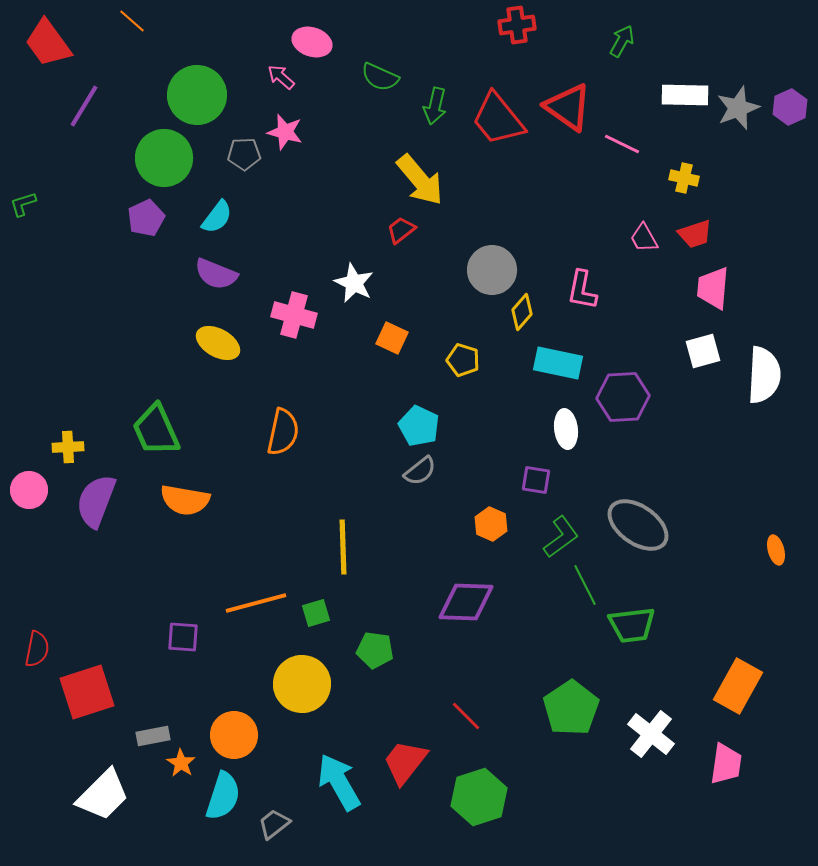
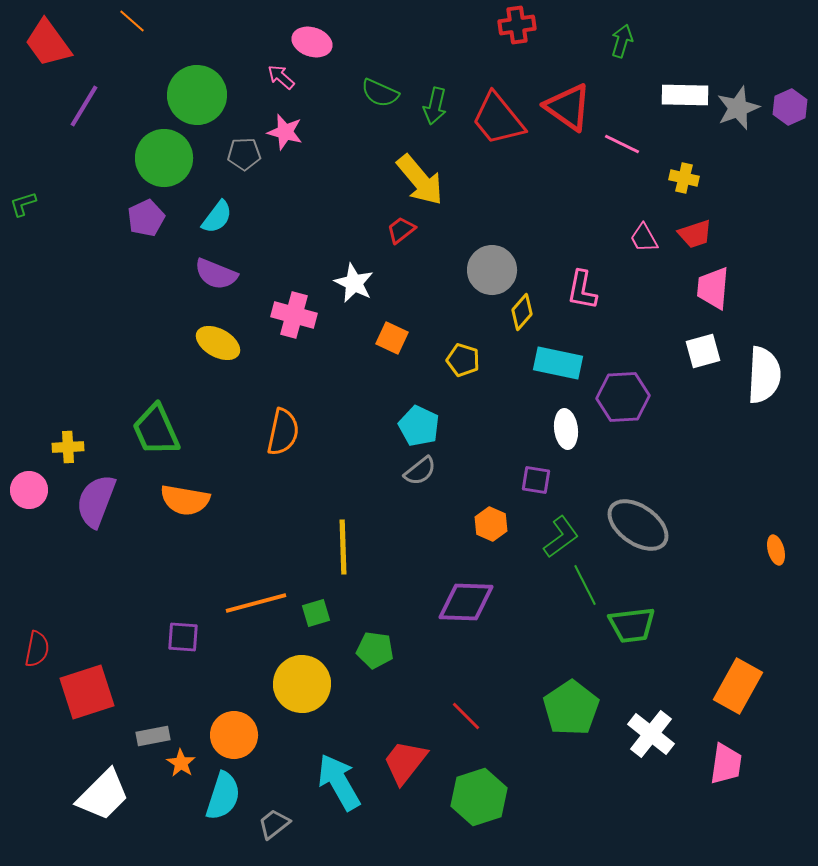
green arrow at (622, 41): rotated 12 degrees counterclockwise
green semicircle at (380, 77): moved 16 px down
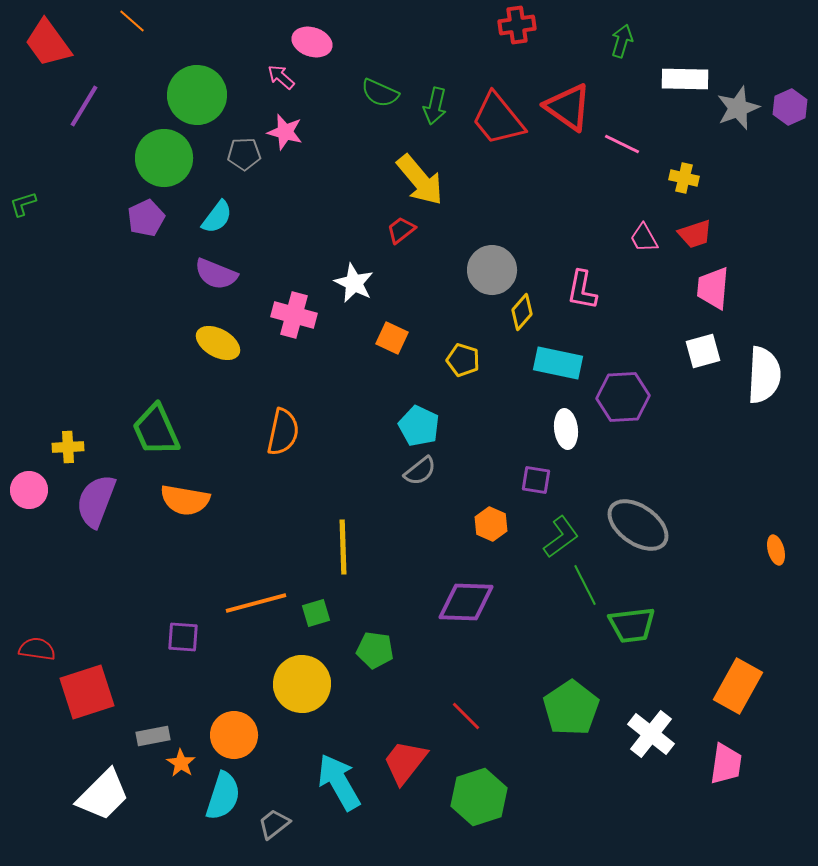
white rectangle at (685, 95): moved 16 px up
red semicircle at (37, 649): rotated 93 degrees counterclockwise
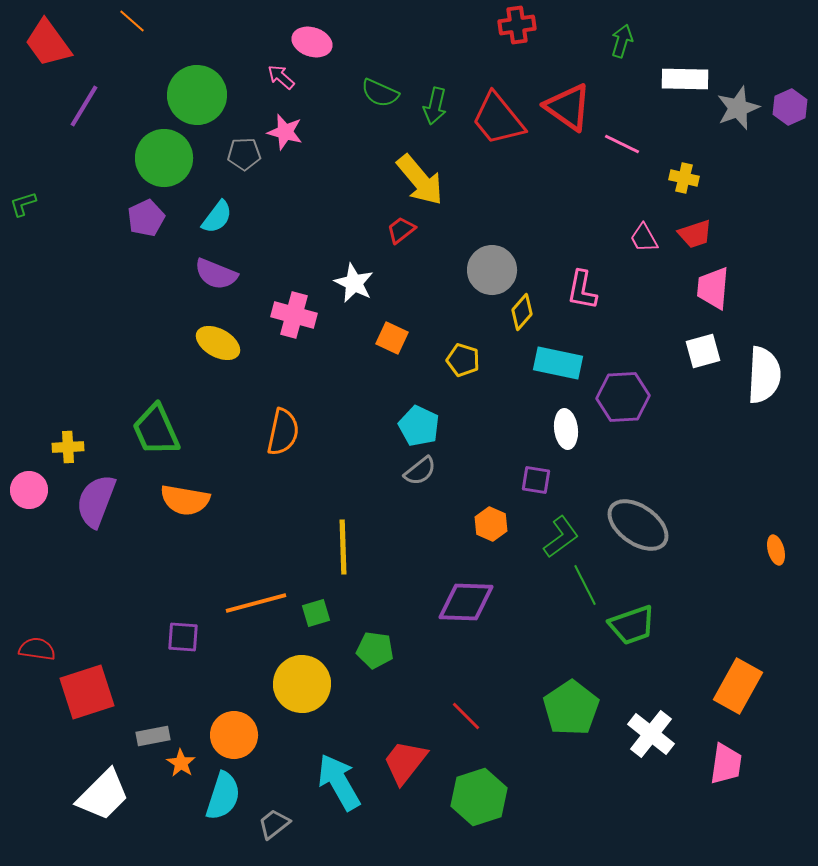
green trapezoid at (632, 625): rotated 12 degrees counterclockwise
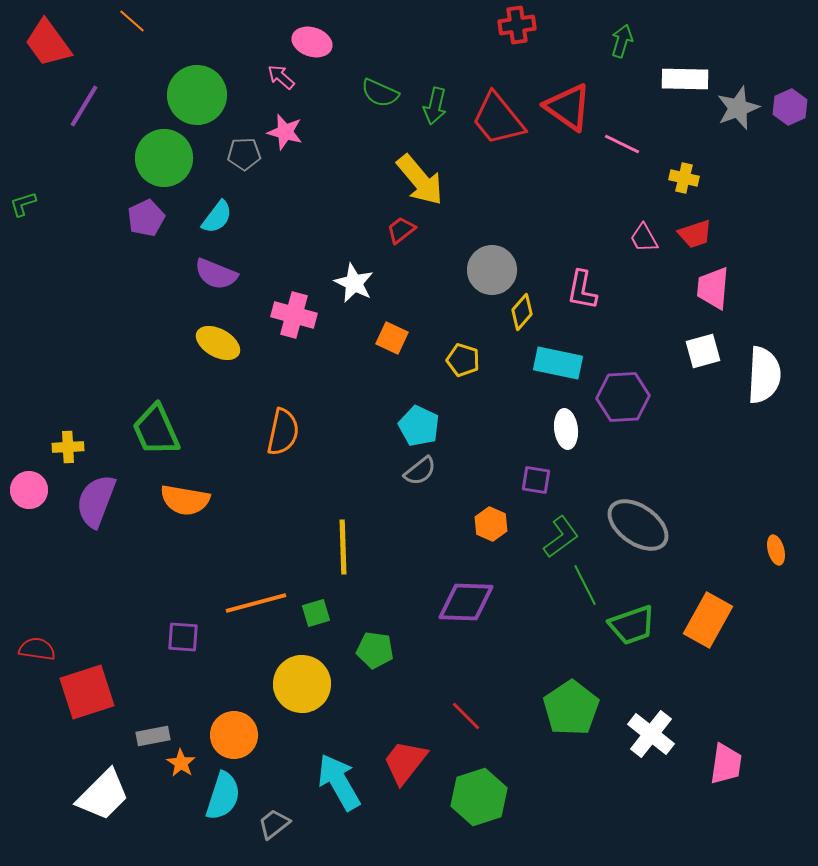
orange rectangle at (738, 686): moved 30 px left, 66 px up
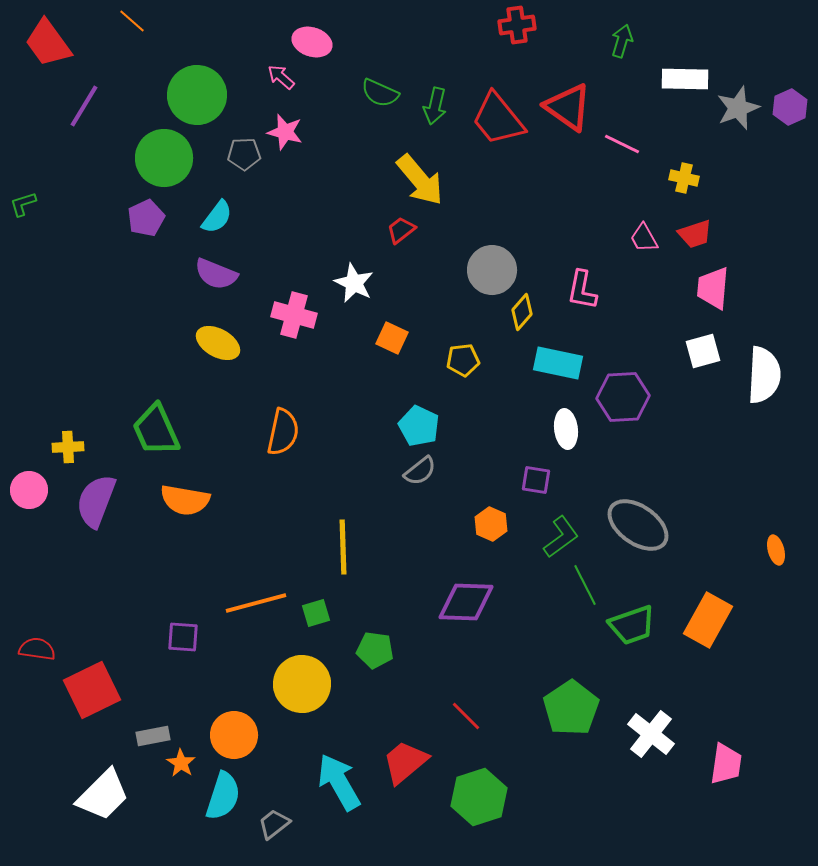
yellow pentagon at (463, 360): rotated 24 degrees counterclockwise
red square at (87, 692): moved 5 px right, 2 px up; rotated 8 degrees counterclockwise
red trapezoid at (405, 762): rotated 12 degrees clockwise
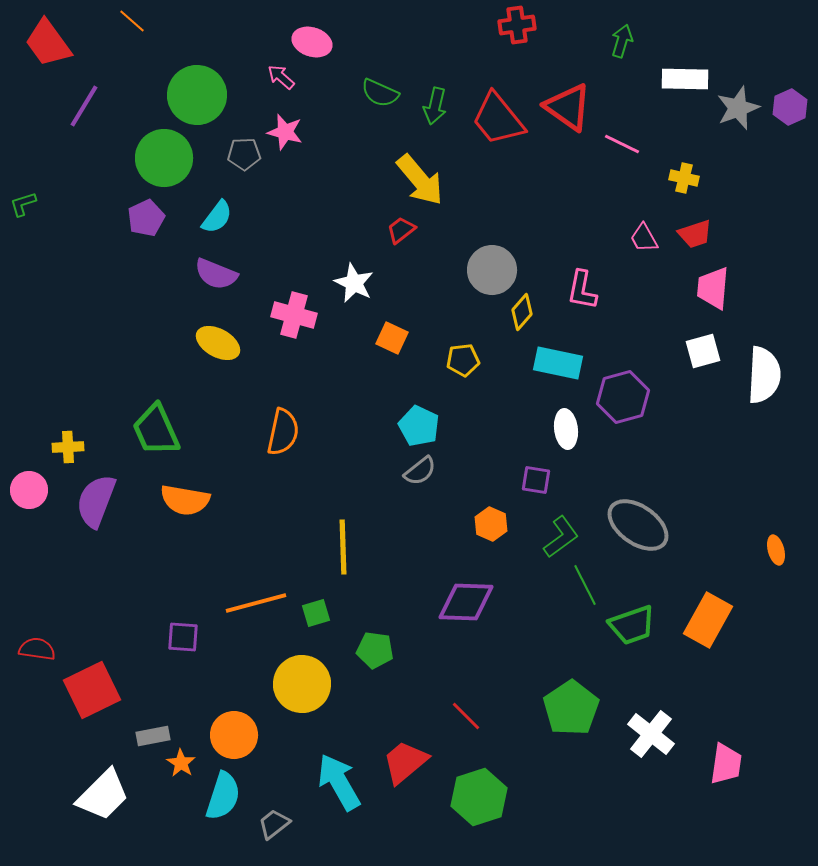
purple hexagon at (623, 397): rotated 12 degrees counterclockwise
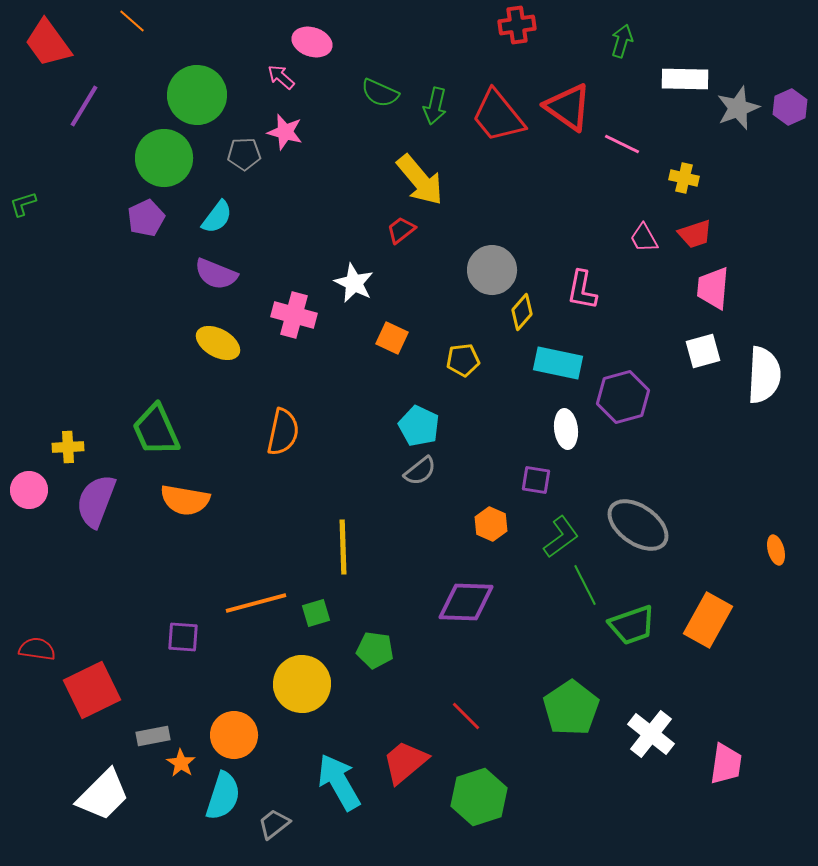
red trapezoid at (498, 119): moved 3 px up
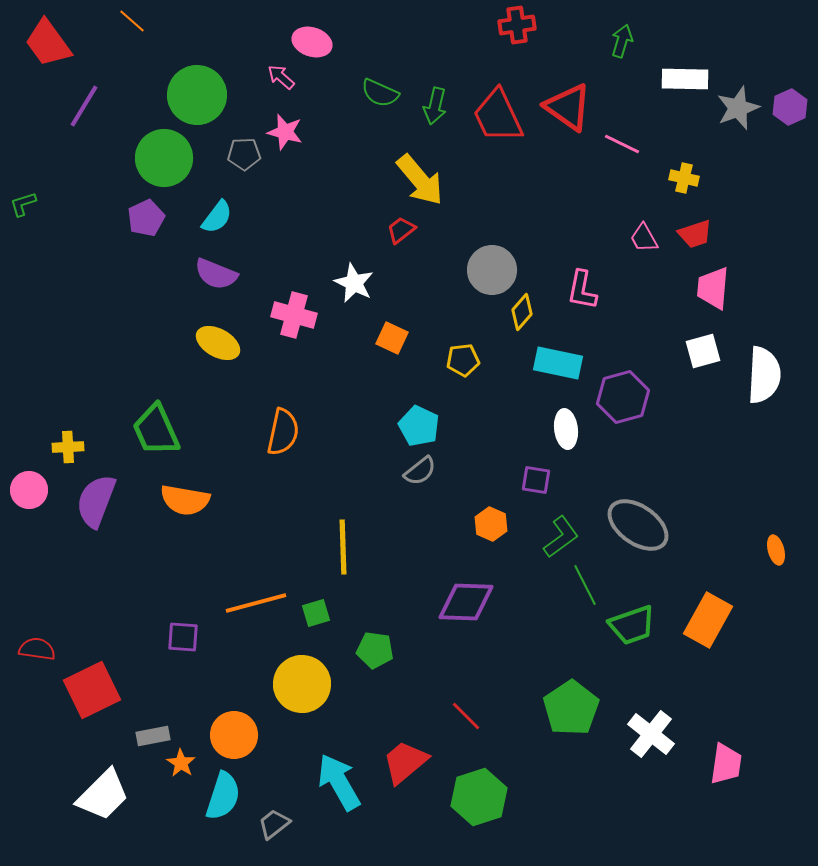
red trapezoid at (498, 116): rotated 14 degrees clockwise
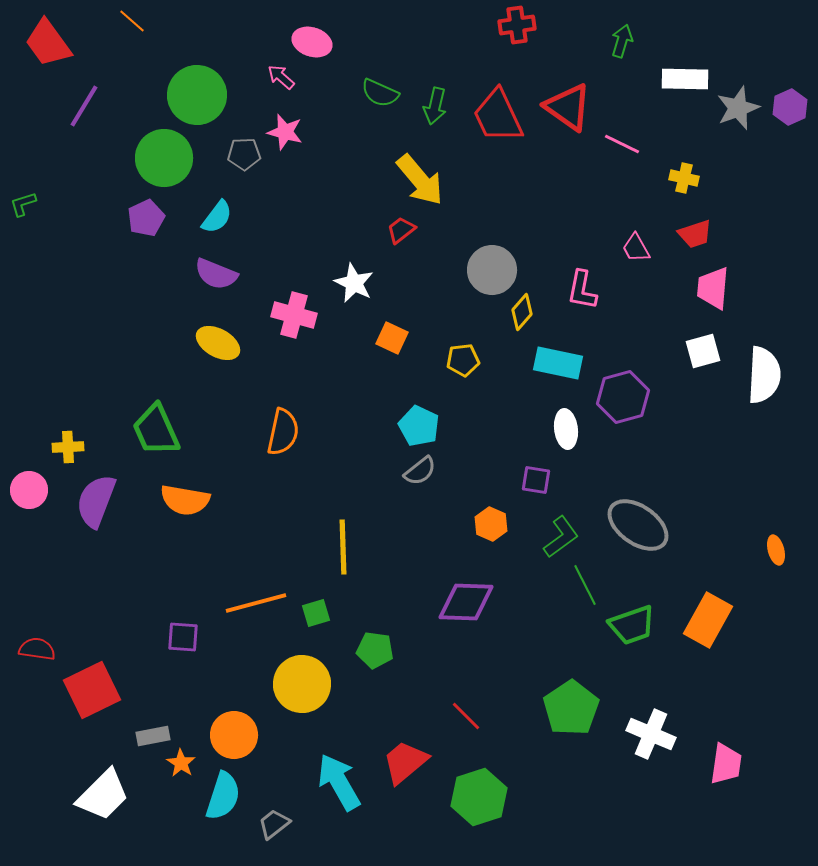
pink trapezoid at (644, 238): moved 8 px left, 10 px down
white cross at (651, 734): rotated 15 degrees counterclockwise
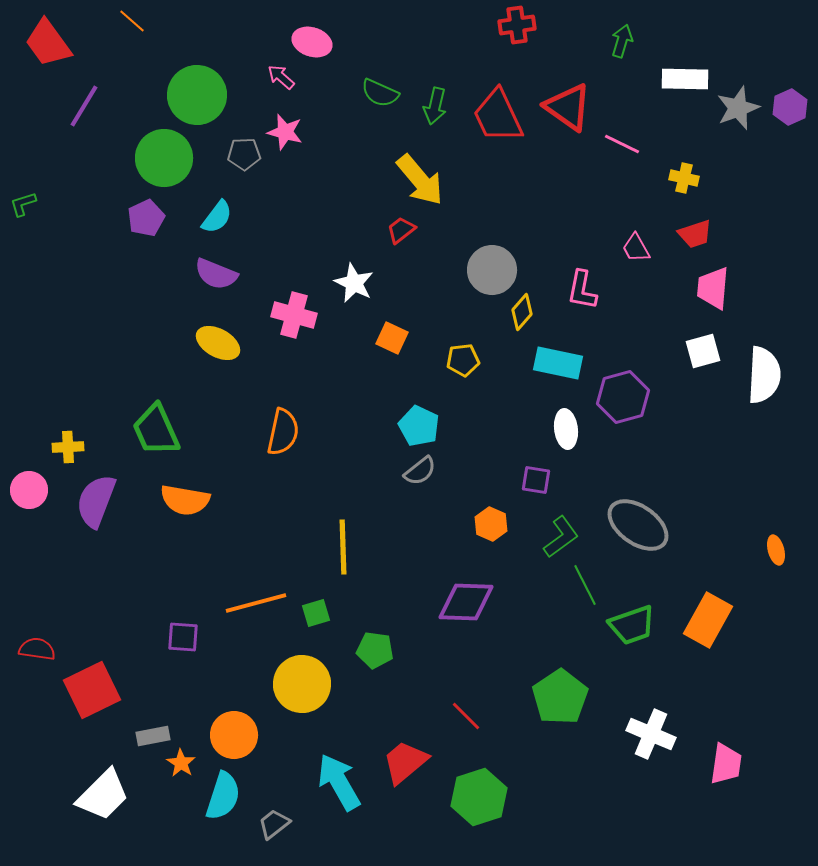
green pentagon at (571, 708): moved 11 px left, 11 px up
